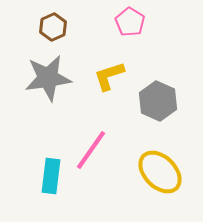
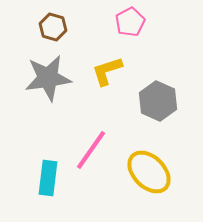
pink pentagon: rotated 12 degrees clockwise
brown hexagon: rotated 20 degrees counterclockwise
yellow L-shape: moved 2 px left, 5 px up
yellow ellipse: moved 11 px left
cyan rectangle: moved 3 px left, 2 px down
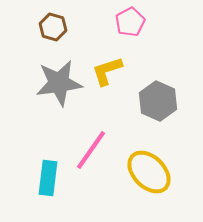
gray star: moved 11 px right, 5 px down
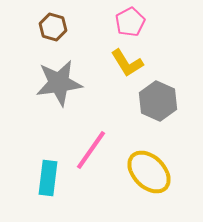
yellow L-shape: moved 20 px right, 8 px up; rotated 104 degrees counterclockwise
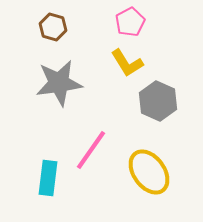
yellow ellipse: rotated 9 degrees clockwise
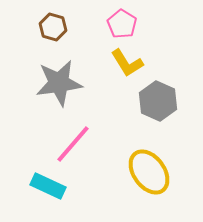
pink pentagon: moved 8 px left, 2 px down; rotated 12 degrees counterclockwise
pink line: moved 18 px left, 6 px up; rotated 6 degrees clockwise
cyan rectangle: moved 8 px down; rotated 72 degrees counterclockwise
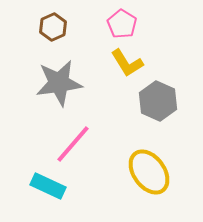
brown hexagon: rotated 20 degrees clockwise
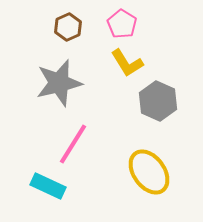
brown hexagon: moved 15 px right
gray star: rotated 6 degrees counterclockwise
pink line: rotated 9 degrees counterclockwise
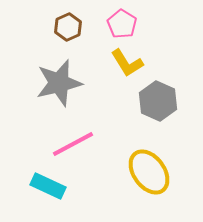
pink line: rotated 30 degrees clockwise
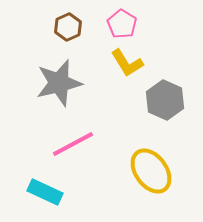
gray hexagon: moved 7 px right, 1 px up
yellow ellipse: moved 2 px right, 1 px up
cyan rectangle: moved 3 px left, 6 px down
